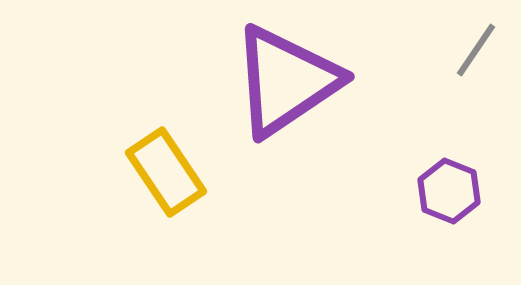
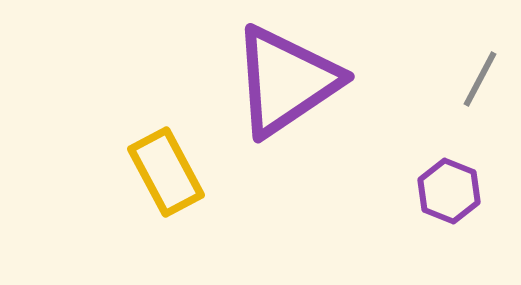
gray line: moved 4 px right, 29 px down; rotated 6 degrees counterclockwise
yellow rectangle: rotated 6 degrees clockwise
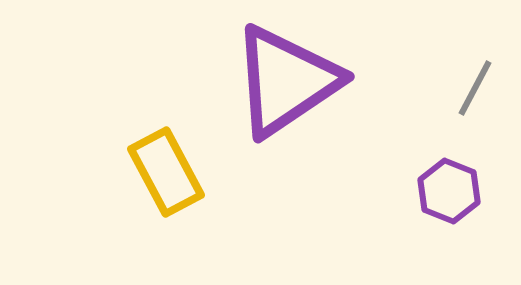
gray line: moved 5 px left, 9 px down
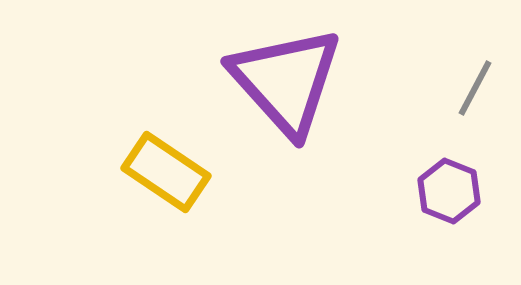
purple triangle: rotated 38 degrees counterclockwise
yellow rectangle: rotated 28 degrees counterclockwise
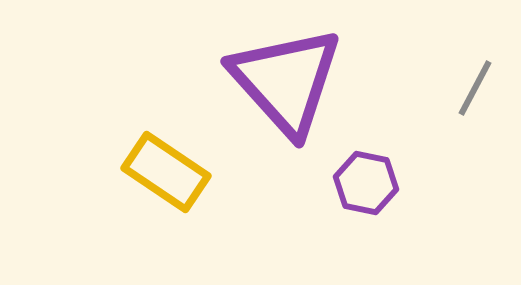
purple hexagon: moved 83 px left, 8 px up; rotated 10 degrees counterclockwise
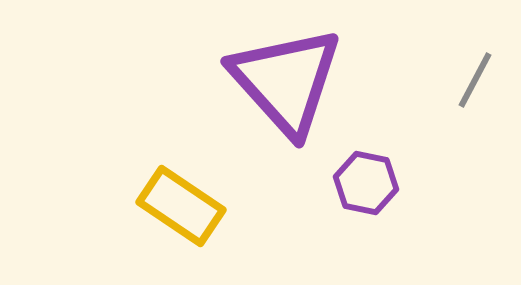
gray line: moved 8 px up
yellow rectangle: moved 15 px right, 34 px down
